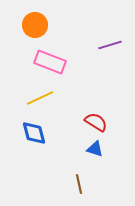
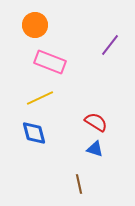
purple line: rotated 35 degrees counterclockwise
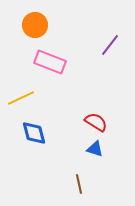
yellow line: moved 19 px left
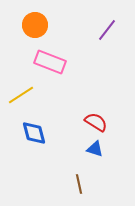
purple line: moved 3 px left, 15 px up
yellow line: moved 3 px up; rotated 8 degrees counterclockwise
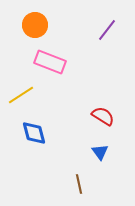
red semicircle: moved 7 px right, 6 px up
blue triangle: moved 5 px right, 3 px down; rotated 36 degrees clockwise
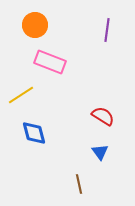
purple line: rotated 30 degrees counterclockwise
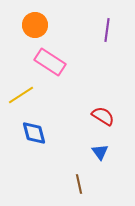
pink rectangle: rotated 12 degrees clockwise
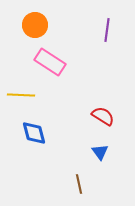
yellow line: rotated 36 degrees clockwise
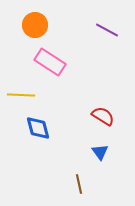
purple line: rotated 70 degrees counterclockwise
blue diamond: moved 4 px right, 5 px up
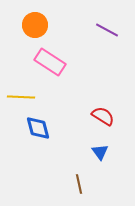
yellow line: moved 2 px down
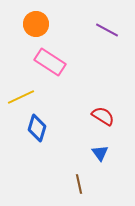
orange circle: moved 1 px right, 1 px up
yellow line: rotated 28 degrees counterclockwise
blue diamond: moved 1 px left; rotated 32 degrees clockwise
blue triangle: moved 1 px down
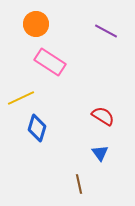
purple line: moved 1 px left, 1 px down
yellow line: moved 1 px down
